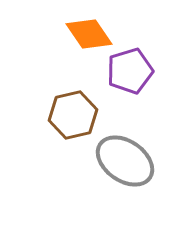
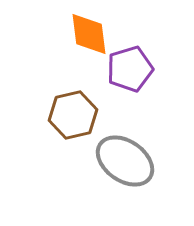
orange diamond: rotated 27 degrees clockwise
purple pentagon: moved 2 px up
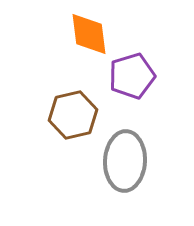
purple pentagon: moved 2 px right, 7 px down
gray ellipse: rotated 58 degrees clockwise
